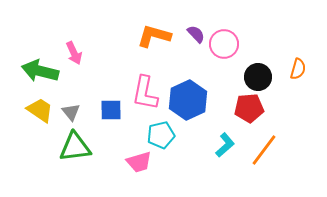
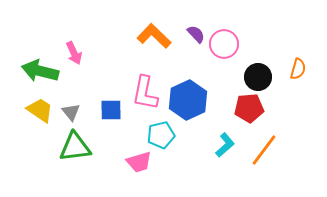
orange L-shape: rotated 28 degrees clockwise
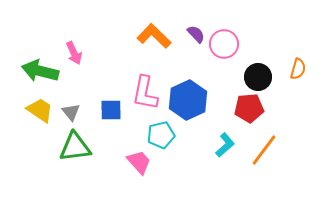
pink trapezoid: rotated 116 degrees counterclockwise
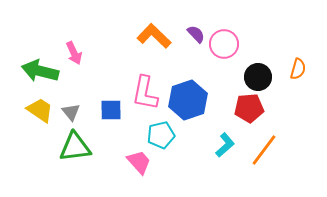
blue hexagon: rotated 6 degrees clockwise
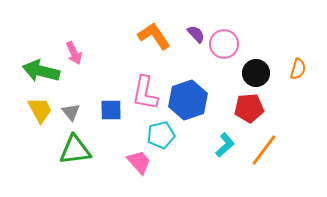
orange L-shape: rotated 12 degrees clockwise
green arrow: moved 1 px right
black circle: moved 2 px left, 4 px up
yellow trapezoid: rotated 28 degrees clockwise
green triangle: moved 3 px down
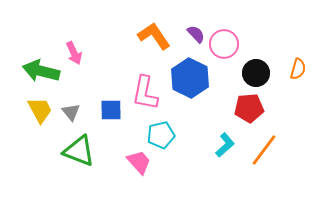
blue hexagon: moved 2 px right, 22 px up; rotated 15 degrees counterclockwise
green triangle: moved 4 px right, 1 px down; rotated 28 degrees clockwise
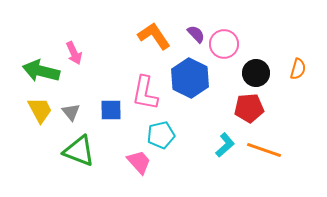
orange line: rotated 72 degrees clockwise
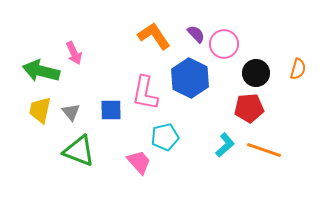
yellow trapezoid: rotated 140 degrees counterclockwise
cyan pentagon: moved 4 px right, 2 px down
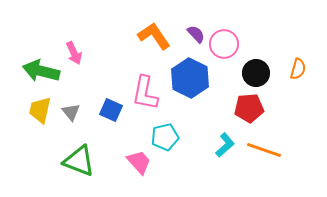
blue square: rotated 25 degrees clockwise
green triangle: moved 10 px down
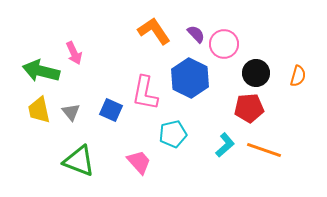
orange L-shape: moved 5 px up
orange semicircle: moved 7 px down
yellow trapezoid: moved 1 px left; rotated 24 degrees counterclockwise
cyan pentagon: moved 8 px right, 3 px up
